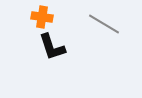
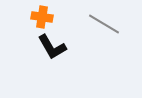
black L-shape: rotated 12 degrees counterclockwise
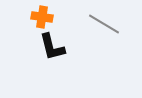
black L-shape: rotated 16 degrees clockwise
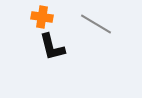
gray line: moved 8 px left
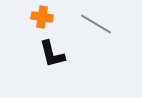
black L-shape: moved 7 px down
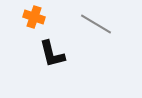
orange cross: moved 8 px left; rotated 10 degrees clockwise
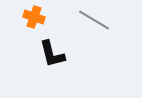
gray line: moved 2 px left, 4 px up
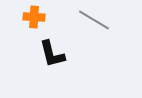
orange cross: rotated 15 degrees counterclockwise
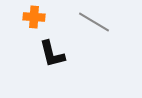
gray line: moved 2 px down
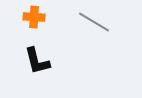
black L-shape: moved 15 px left, 7 px down
